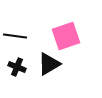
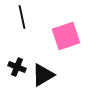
black line: moved 7 px right, 19 px up; rotated 70 degrees clockwise
black triangle: moved 6 px left, 11 px down
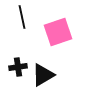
pink square: moved 8 px left, 4 px up
black cross: moved 1 px right; rotated 30 degrees counterclockwise
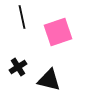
black cross: rotated 24 degrees counterclockwise
black triangle: moved 6 px right, 5 px down; rotated 45 degrees clockwise
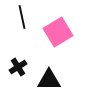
pink square: rotated 12 degrees counterclockwise
black triangle: rotated 15 degrees counterclockwise
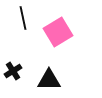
black line: moved 1 px right, 1 px down
black cross: moved 5 px left, 4 px down
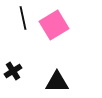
pink square: moved 4 px left, 7 px up
black triangle: moved 8 px right, 2 px down
